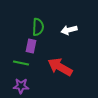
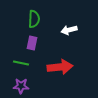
green semicircle: moved 4 px left, 8 px up
purple rectangle: moved 1 px right, 3 px up
red arrow: rotated 145 degrees clockwise
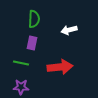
purple star: moved 1 px down
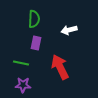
purple rectangle: moved 4 px right
red arrow: rotated 110 degrees counterclockwise
purple star: moved 2 px right, 2 px up
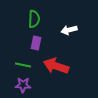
green line: moved 2 px right, 2 px down
red arrow: moved 4 px left, 1 px up; rotated 45 degrees counterclockwise
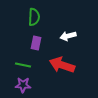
green semicircle: moved 2 px up
white arrow: moved 1 px left, 6 px down
red arrow: moved 6 px right, 1 px up
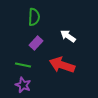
white arrow: rotated 49 degrees clockwise
purple rectangle: rotated 32 degrees clockwise
purple star: rotated 21 degrees clockwise
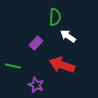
green semicircle: moved 21 px right
green line: moved 10 px left, 1 px down
purple star: moved 13 px right
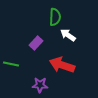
white arrow: moved 1 px up
green line: moved 2 px left, 2 px up
purple star: moved 4 px right; rotated 21 degrees counterclockwise
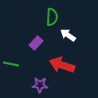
green semicircle: moved 3 px left
